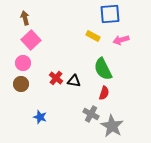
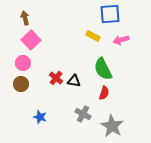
gray cross: moved 8 px left
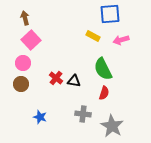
gray cross: rotated 21 degrees counterclockwise
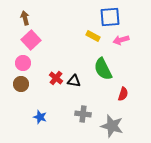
blue square: moved 3 px down
red semicircle: moved 19 px right, 1 px down
gray star: rotated 15 degrees counterclockwise
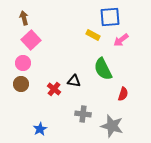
brown arrow: moved 1 px left
yellow rectangle: moved 1 px up
pink arrow: rotated 21 degrees counterclockwise
red cross: moved 2 px left, 11 px down
blue star: moved 12 px down; rotated 24 degrees clockwise
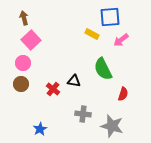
yellow rectangle: moved 1 px left, 1 px up
red cross: moved 1 px left
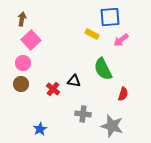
brown arrow: moved 2 px left, 1 px down; rotated 24 degrees clockwise
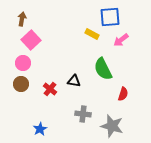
red cross: moved 3 px left
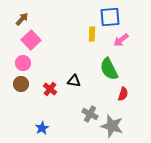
brown arrow: rotated 32 degrees clockwise
yellow rectangle: rotated 64 degrees clockwise
green semicircle: moved 6 px right
gray cross: moved 7 px right; rotated 21 degrees clockwise
blue star: moved 2 px right, 1 px up
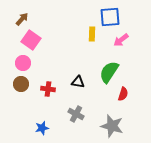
pink square: rotated 12 degrees counterclockwise
green semicircle: moved 3 px down; rotated 60 degrees clockwise
black triangle: moved 4 px right, 1 px down
red cross: moved 2 px left; rotated 32 degrees counterclockwise
gray cross: moved 14 px left
blue star: rotated 16 degrees clockwise
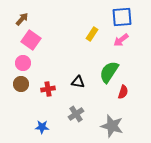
blue square: moved 12 px right
yellow rectangle: rotated 32 degrees clockwise
red cross: rotated 16 degrees counterclockwise
red semicircle: moved 2 px up
gray cross: rotated 28 degrees clockwise
blue star: moved 1 px up; rotated 16 degrees clockwise
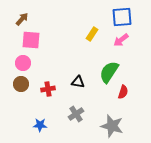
pink square: rotated 30 degrees counterclockwise
blue star: moved 2 px left, 2 px up
